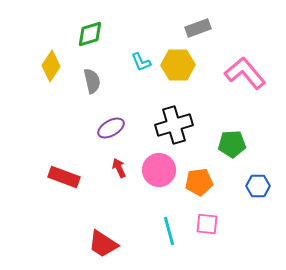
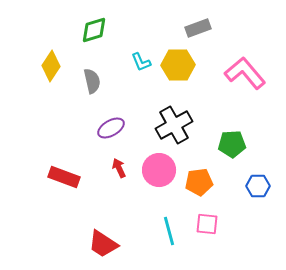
green diamond: moved 4 px right, 4 px up
black cross: rotated 12 degrees counterclockwise
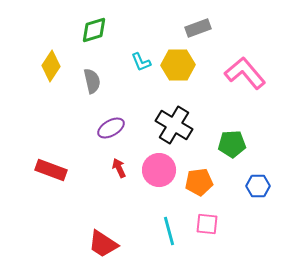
black cross: rotated 30 degrees counterclockwise
red rectangle: moved 13 px left, 7 px up
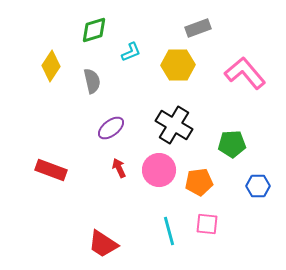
cyan L-shape: moved 10 px left, 10 px up; rotated 90 degrees counterclockwise
purple ellipse: rotated 8 degrees counterclockwise
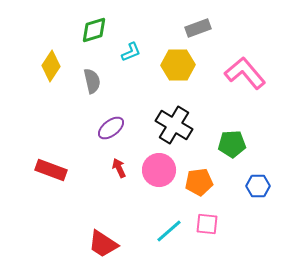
cyan line: rotated 64 degrees clockwise
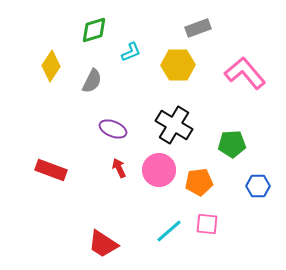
gray semicircle: rotated 40 degrees clockwise
purple ellipse: moved 2 px right, 1 px down; rotated 60 degrees clockwise
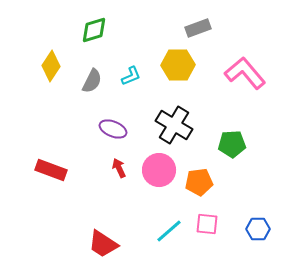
cyan L-shape: moved 24 px down
blue hexagon: moved 43 px down
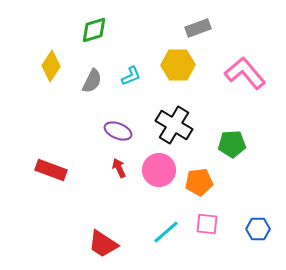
purple ellipse: moved 5 px right, 2 px down
cyan line: moved 3 px left, 1 px down
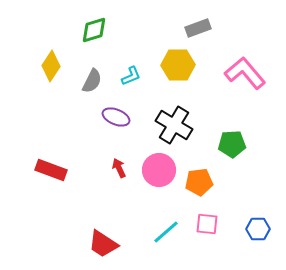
purple ellipse: moved 2 px left, 14 px up
